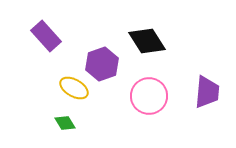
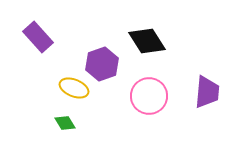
purple rectangle: moved 8 px left, 1 px down
yellow ellipse: rotated 8 degrees counterclockwise
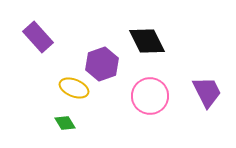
black diamond: rotated 6 degrees clockwise
purple trapezoid: rotated 32 degrees counterclockwise
pink circle: moved 1 px right
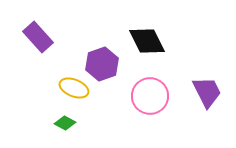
green diamond: rotated 30 degrees counterclockwise
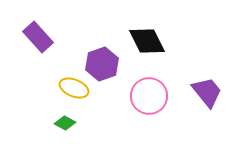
purple trapezoid: rotated 12 degrees counterclockwise
pink circle: moved 1 px left
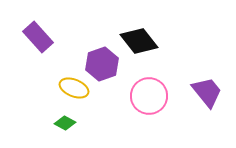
black diamond: moved 8 px left; rotated 12 degrees counterclockwise
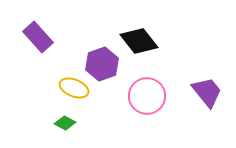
pink circle: moved 2 px left
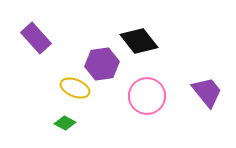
purple rectangle: moved 2 px left, 1 px down
purple hexagon: rotated 12 degrees clockwise
yellow ellipse: moved 1 px right
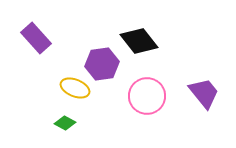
purple trapezoid: moved 3 px left, 1 px down
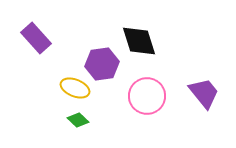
black diamond: rotated 21 degrees clockwise
green diamond: moved 13 px right, 3 px up; rotated 15 degrees clockwise
